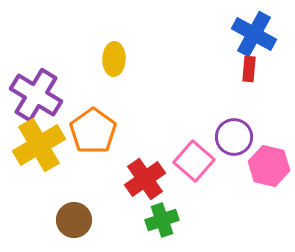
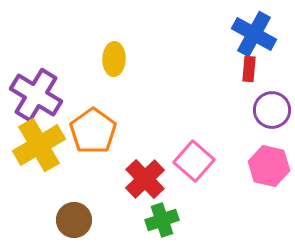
purple circle: moved 38 px right, 27 px up
red cross: rotated 9 degrees counterclockwise
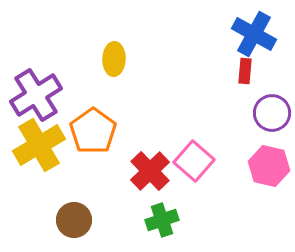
red rectangle: moved 4 px left, 2 px down
purple cross: rotated 27 degrees clockwise
purple circle: moved 3 px down
red cross: moved 5 px right, 8 px up
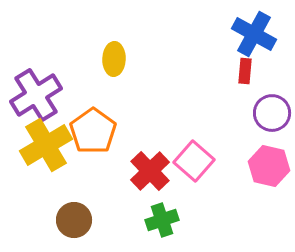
yellow cross: moved 7 px right
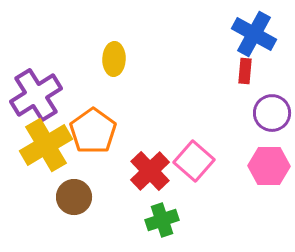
pink hexagon: rotated 12 degrees counterclockwise
brown circle: moved 23 px up
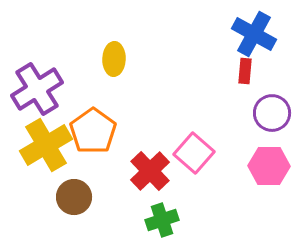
purple cross: moved 1 px right, 6 px up
pink square: moved 8 px up
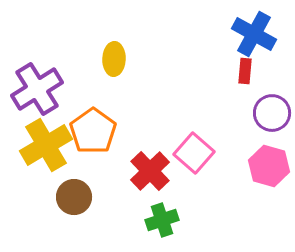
pink hexagon: rotated 15 degrees clockwise
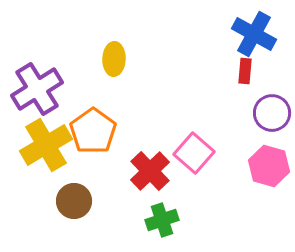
brown circle: moved 4 px down
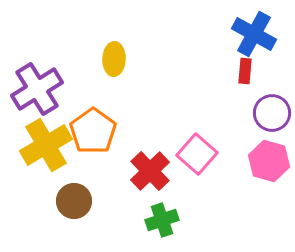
pink square: moved 3 px right, 1 px down
pink hexagon: moved 5 px up
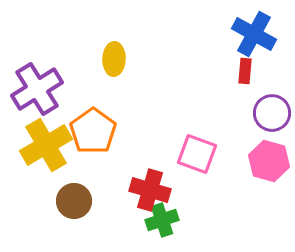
pink square: rotated 21 degrees counterclockwise
red cross: moved 19 px down; rotated 30 degrees counterclockwise
